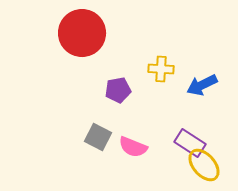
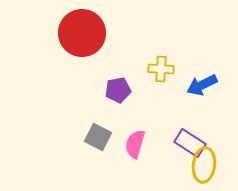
pink semicircle: moved 2 px right, 3 px up; rotated 84 degrees clockwise
yellow ellipse: rotated 48 degrees clockwise
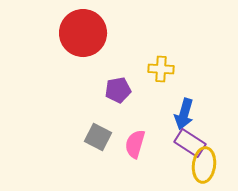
red circle: moved 1 px right
blue arrow: moved 18 px left, 29 px down; rotated 48 degrees counterclockwise
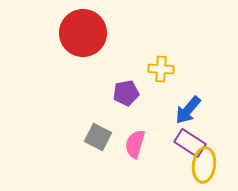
purple pentagon: moved 8 px right, 3 px down
blue arrow: moved 4 px right, 4 px up; rotated 24 degrees clockwise
